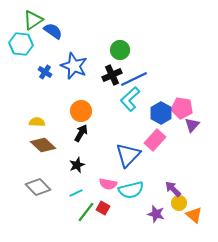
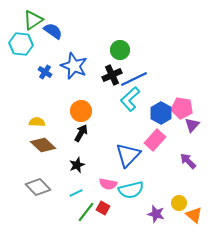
purple arrow: moved 15 px right, 28 px up
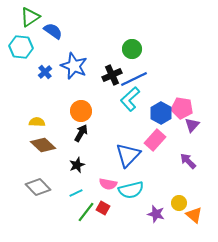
green triangle: moved 3 px left, 3 px up
cyan hexagon: moved 3 px down
green circle: moved 12 px right, 1 px up
blue cross: rotated 16 degrees clockwise
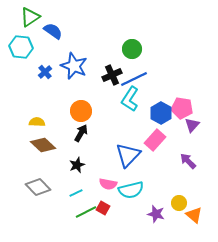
cyan L-shape: rotated 15 degrees counterclockwise
green line: rotated 25 degrees clockwise
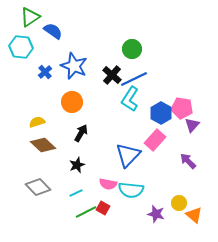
black cross: rotated 24 degrees counterclockwise
orange circle: moved 9 px left, 9 px up
yellow semicircle: rotated 21 degrees counterclockwise
cyan semicircle: rotated 20 degrees clockwise
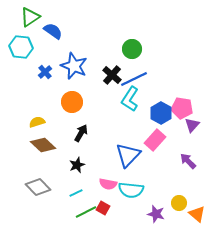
orange triangle: moved 3 px right, 1 px up
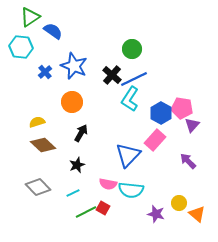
cyan line: moved 3 px left
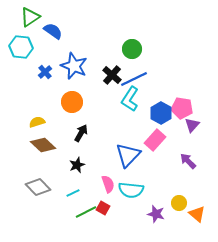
pink semicircle: rotated 120 degrees counterclockwise
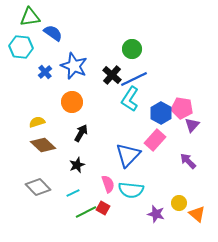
green triangle: rotated 25 degrees clockwise
blue semicircle: moved 2 px down
